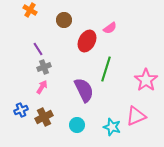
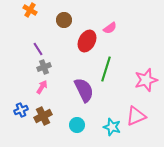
pink star: rotated 20 degrees clockwise
brown cross: moved 1 px left, 1 px up
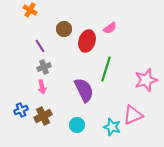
brown circle: moved 9 px down
red ellipse: rotated 10 degrees counterclockwise
purple line: moved 2 px right, 3 px up
pink arrow: rotated 136 degrees clockwise
pink triangle: moved 3 px left, 1 px up
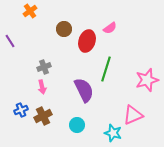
orange cross: moved 1 px down; rotated 24 degrees clockwise
purple line: moved 30 px left, 5 px up
pink star: moved 1 px right
cyan star: moved 1 px right, 6 px down
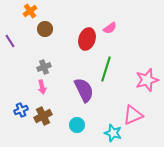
brown circle: moved 19 px left
red ellipse: moved 2 px up
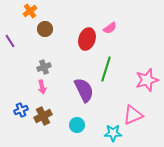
cyan star: rotated 18 degrees counterclockwise
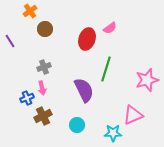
pink arrow: moved 1 px down
blue cross: moved 6 px right, 12 px up
